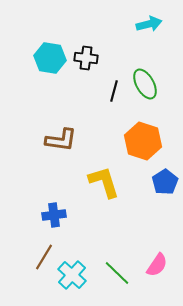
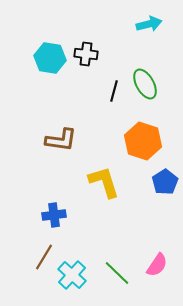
black cross: moved 4 px up
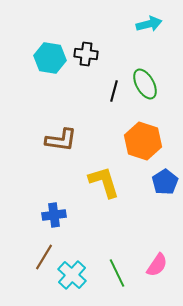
green line: rotated 20 degrees clockwise
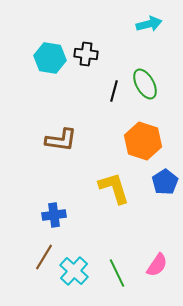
yellow L-shape: moved 10 px right, 6 px down
cyan cross: moved 2 px right, 4 px up
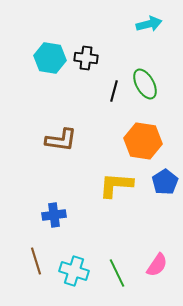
black cross: moved 4 px down
orange hexagon: rotated 9 degrees counterclockwise
yellow L-shape: moved 2 px right, 3 px up; rotated 69 degrees counterclockwise
brown line: moved 8 px left, 4 px down; rotated 48 degrees counterclockwise
cyan cross: rotated 24 degrees counterclockwise
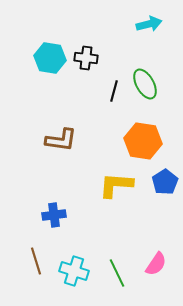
pink semicircle: moved 1 px left, 1 px up
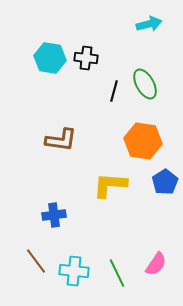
yellow L-shape: moved 6 px left
brown line: rotated 20 degrees counterclockwise
cyan cross: rotated 12 degrees counterclockwise
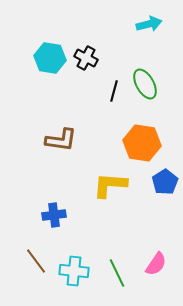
black cross: rotated 20 degrees clockwise
orange hexagon: moved 1 px left, 2 px down
